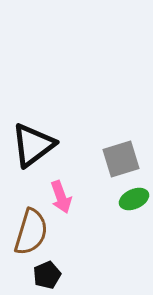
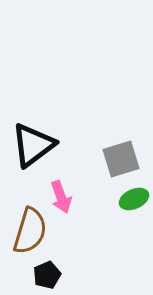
brown semicircle: moved 1 px left, 1 px up
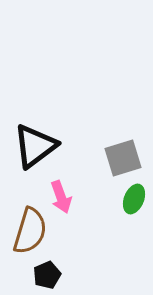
black triangle: moved 2 px right, 1 px down
gray square: moved 2 px right, 1 px up
green ellipse: rotated 44 degrees counterclockwise
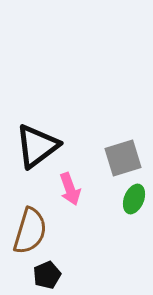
black triangle: moved 2 px right
pink arrow: moved 9 px right, 8 px up
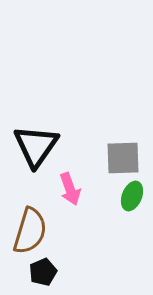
black triangle: moved 1 px left; rotated 18 degrees counterclockwise
gray square: rotated 15 degrees clockwise
green ellipse: moved 2 px left, 3 px up
black pentagon: moved 4 px left, 3 px up
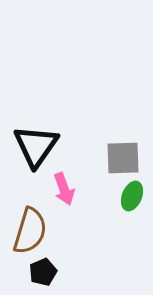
pink arrow: moved 6 px left
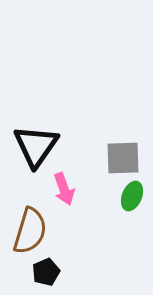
black pentagon: moved 3 px right
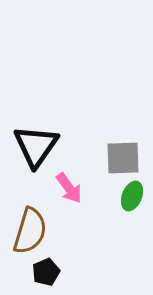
pink arrow: moved 5 px right, 1 px up; rotated 16 degrees counterclockwise
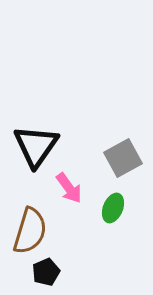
gray square: rotated 27 degrees counterclockwise
green ellipse: moved 19 px left, 12 px down
